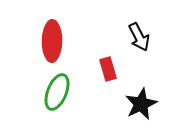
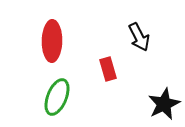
green ellipse: moved 5 px down
black star: moved 23 px right
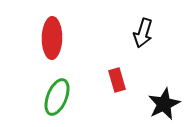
black arrow: moved 4 px right, 4 px up; rotated 44 degrees clockwise
red ellipse: moved 3 px up
red rectangle: moved 9 px right, 11 px down
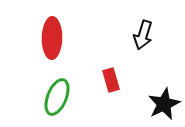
black arrow: moved 2 px down
red rectangle: moved 6 px left
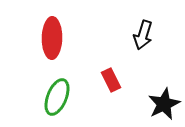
red rectangle: rotated 10 degrees counterclockwise
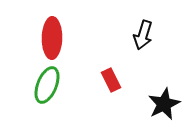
green ellipse: moved 10 px left, 12 px up
